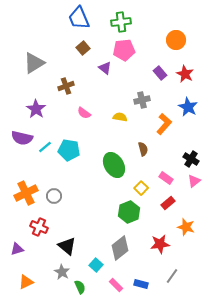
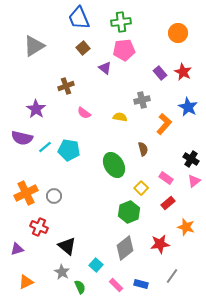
orange circle at (176, 40): moved 2 px right, 7 px up
gray triangle at (34, 63): moved 17 px up
red star at (185, 74): moved 2 px left, 2 px up
gray diamond at (120, 248): moved 5 px right
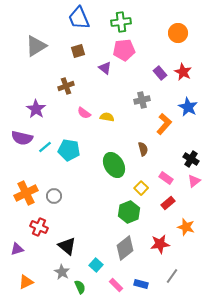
gray triangle at (34, 46): moved 2 px right
brown square at (83, 48): moved 5 px left, 3 px down; rotated 24 degrees clockwise
yellow semicircle at (120, 117): moved 13 px left
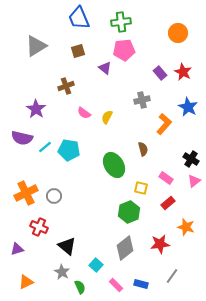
yellow semicircle at (107, 117): rotated 72 degrees counterclockwise
yellow square at (141, 188): rotated 32 degrees counterclockwise
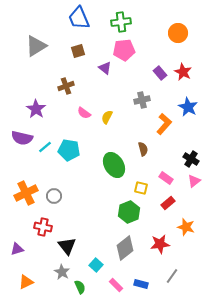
red cross at (39, 227): moved 4 px right; rotated 12 degrees counterclockwise
black triangle at (67, 246): rotated 12 degrees clockwise
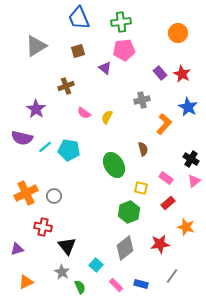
red star at (183, 72): moved 1 px left, 2 px down
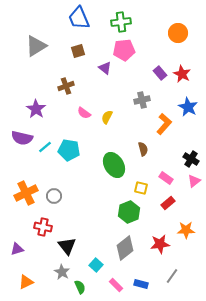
orange star at (186, 227): moved 3 px down; rotated 18 degrees counterclockwise
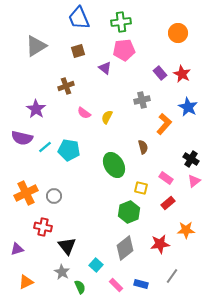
brown semicircle at (143, 149): moved 2 px up
